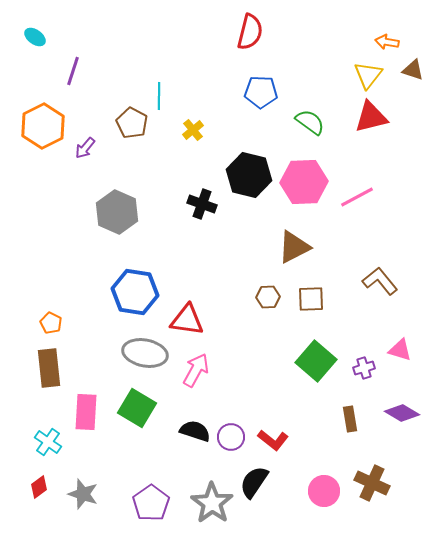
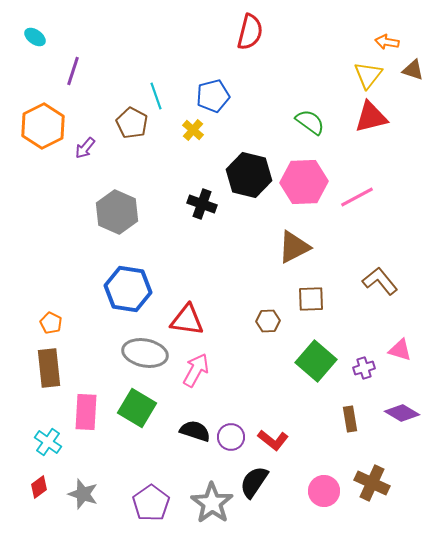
blue pentagon at (261, 92): moved 48 px left, 4 px down; rotated 16 degrees counterclockwise
cyan line at (159, 96): moved 3 px left; rotated 20 degrees counterclockwise
yellow cross at (193, 130): rotated 10 degrees counterclockwise
blue hexagon at (135, 292): moved 7 px left, 3 px up
brown hexagon at (268, 297): moved 24 px down
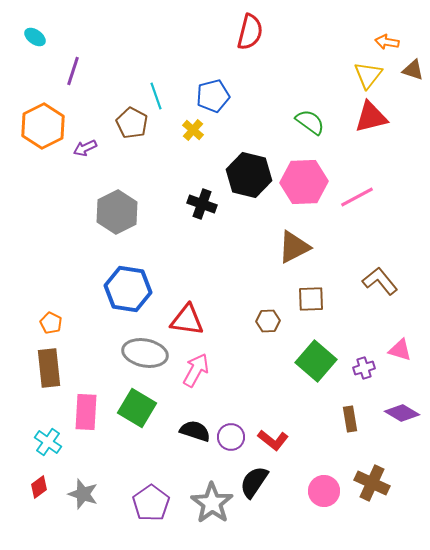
purple arrow at (85, 148): rotated 25 degrees clockwise
gray hexagon at (117, 212): rotated 9 degrees clockwise
